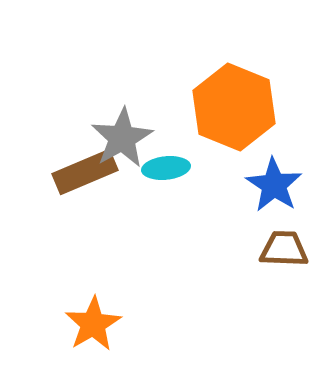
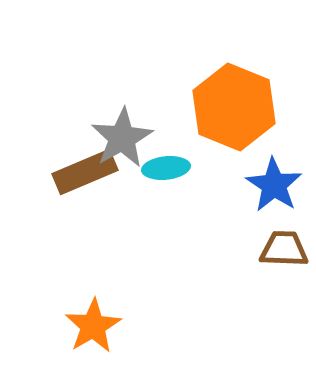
orange star: moved 2 px down
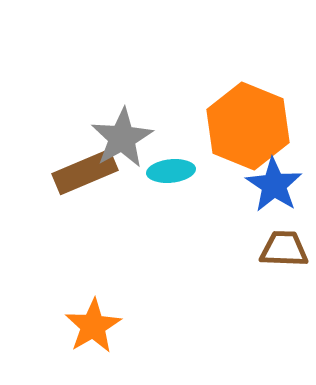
orange hexagon: moved 14 px right, 19 px down
cyan ellipse: moved 5 px right, 3 px down
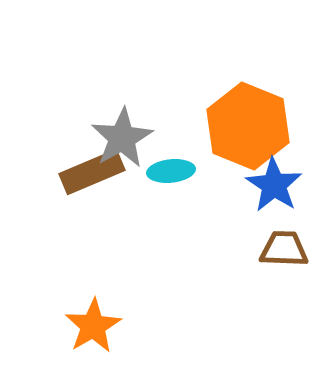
brown rectangle: moved 7 px right
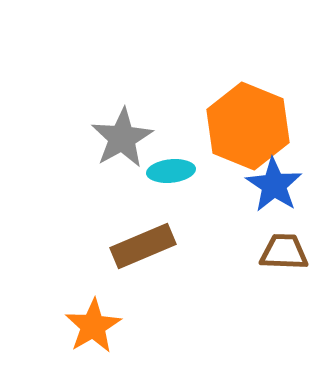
brown rectangle: moved 51 px right, 74 px down
brown trapezoid: moved 3 px down
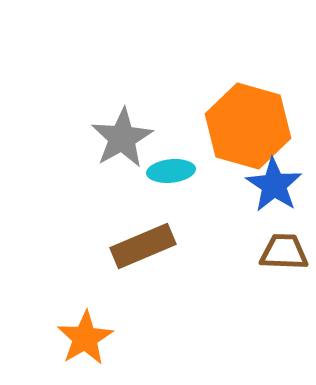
orange hexagon: rotated 6 degrees counterclockwise
orange star: moved 8 px left, 12 px down
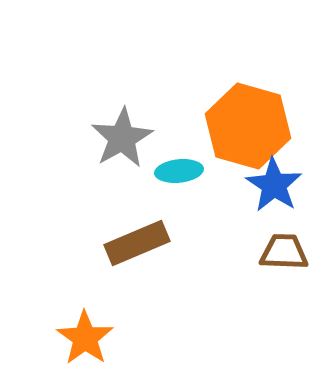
cyan ellipse: moved 8 px right
brown rectangle: moved 6 px left, 3 px up
orange star: rotated 6 degrees counterclockwise
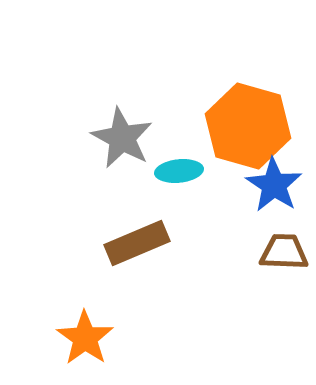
gray star: rotated 14 degrees counterclockwise
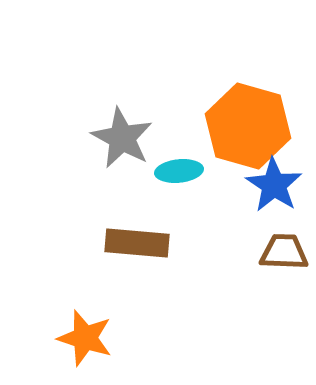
brown rectangle: rotated 28 degrees clockwise
orange star: rotated 18 degrees counterclockwise
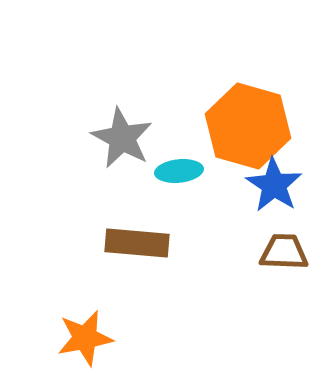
orange star: rotated 28 degrees counterclockwise
